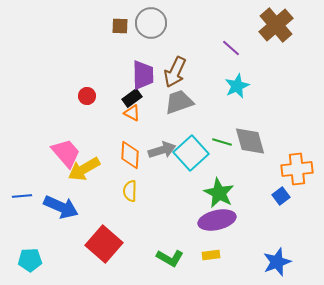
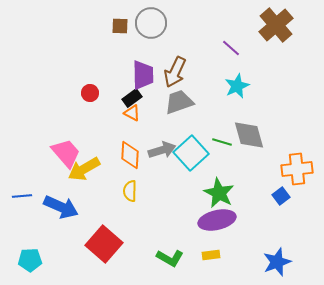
red circle: moved 3 px right, 3 px up
gray diamond: moved 1 px left, 6 px up
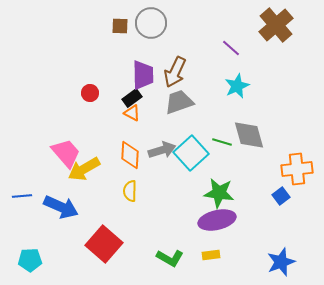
green star: rotated 20 degrees counterclockwise
blue star: moved 4 px right
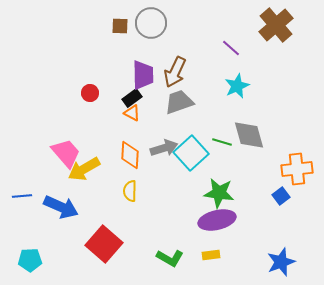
gray arrow: moved 2 px right, 2 px up
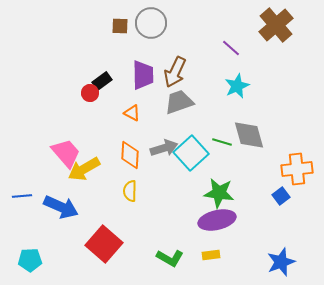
black rectangle: moved 30 px left, 17 px up
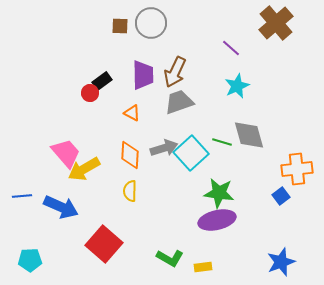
brown cross: moved 2 px up
yellow rectangle: moved 8 px left, 12 px down
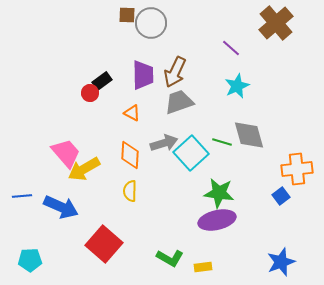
brown square: moved 7 px right, 11 px up
gray arrow: moved 5 px up
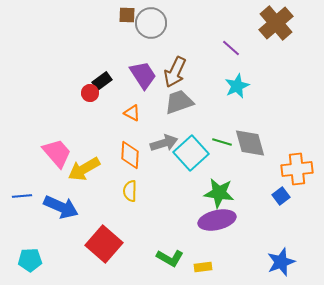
purple trapezoid: rotated 32 degrees counterclockwise
gray diamond: moved 1 px right, 8 px down
pink trapezoid: moved 9 px left
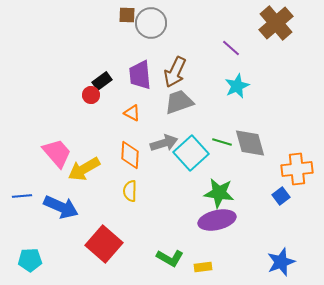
purple trapezoid: moved 3 px left; rotated 152 degrees counterclockwise
red circle: moved 1 px right, 2 px down
